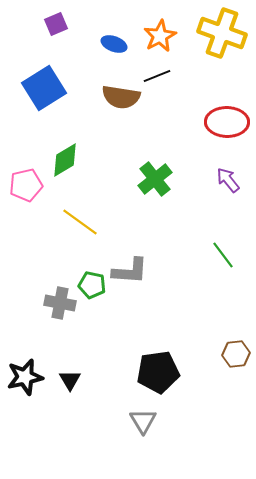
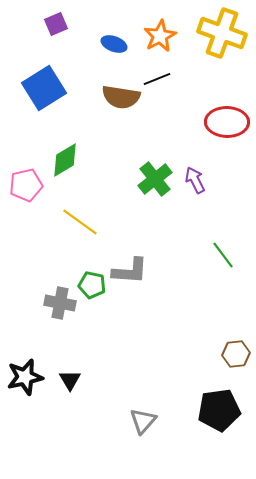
black line: moved 3 px down
purple arrow: moved 33 px left; rotated 12 degrees clockwise
black pentagon: moved 61 px right, 38 px down
gray triangle: rotated 12 degrees clockwise
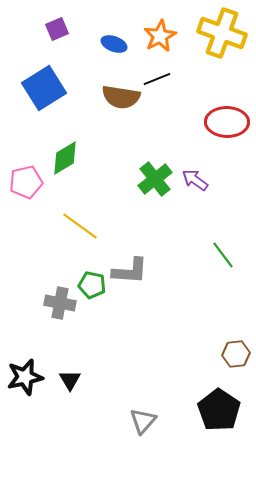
purple square: moved 1 px right, 5 px down
green diamond: moved 2 px up
purple arrow: rotated 28 degrees counterclockwise
pink pentagon: moved 3 px up
yellow line: moved 4 px down
black pentagon: rotated 30 degrees counterclockwise
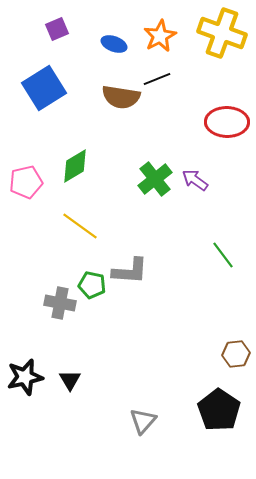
green diamond: moved 10 px right, 8 px down
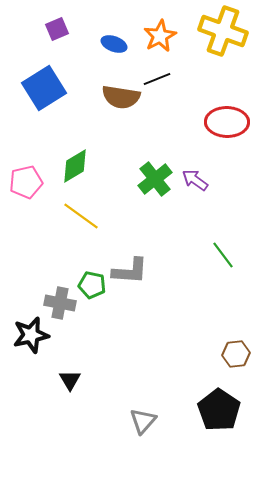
yellow cross: moved 1 px right, 2 px up
yellow line: moved 1 px right, 10 px up
black star: moved 6 px right, 42 px up
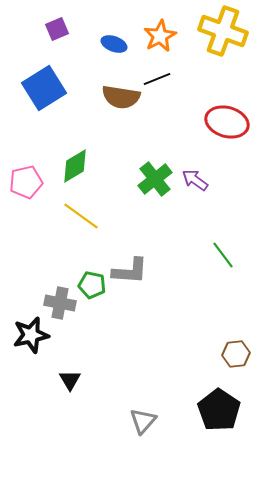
red ellipse: rotated 15 degrees clockwise
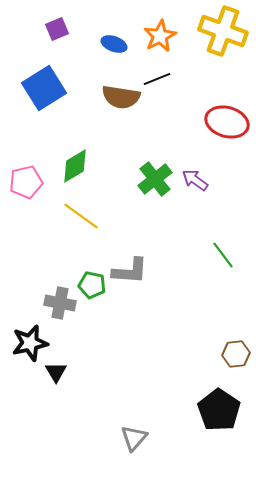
black star: moved 1 px left, 8 px down
black triangle: moved 14 px left, 8 px up
gray triangle: moved 9 px left, 17 px down
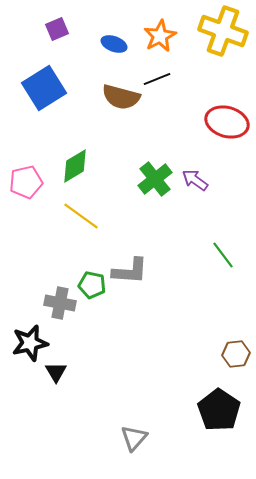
brown semicircle: rotated 6 degrees clockwise
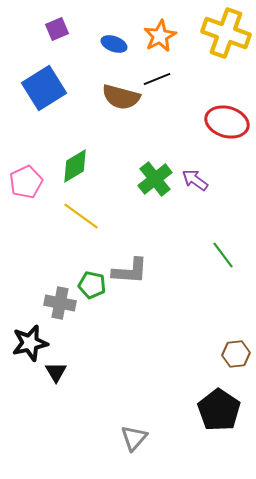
yellow cross: moved 3 px right, 2 px down
pink pentagon: rotated 12 degrees counterclockwise
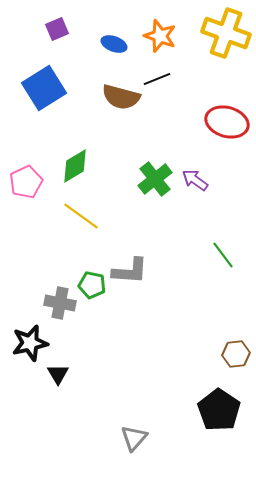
orange star: rotated 24 degrees counterclockwise
black triangle: moved 2 px right, 2 px down
